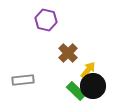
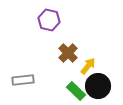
purple hexagon: moved 3 px right
yellow arrow: moved 4 px up
black circle: moved 5 px right
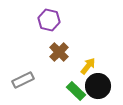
brown cross: moved 9 px left, 1 px up
gray rectangle: rotated 20 degrees counterclockwise
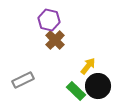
brown cross: moved 4 px left, 12 px up
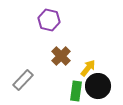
brown cross: moved 6 px right, 16 px down
yellow arrow: moved 2 px down
gray rectangle: rotated 20 degrees counterclockwise
green rectangle: rotated 54 degrees clockwise
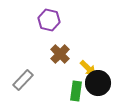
brown cross: moved 1 px left, 2 px up
yellow arrow: rotated 96 degrees clockwise
black circle: moved 3 px up
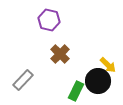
yellow arrow: moved 20 px right, 3 px up
black circle: moved 2 px up
green rectangle: rotated 18 degrees clockwise
